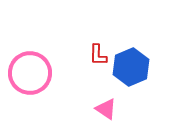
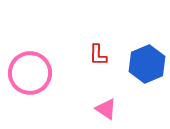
blue hexagon: moved 16 px right, 3 px up
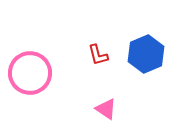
red L-shape: rotated 15 degrees counterclockwise
blue hexagon: moved 1 px left, 10 px up
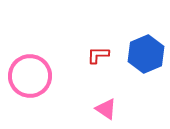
red L-shape: rotated 105 degrees clockwise
pink circle: moved 3 px down
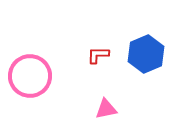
pink triangle: rotated 45 degrees counterclockwise
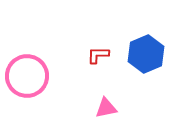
pink circle: moved 3 px left
pink triangle: moved 1 px up
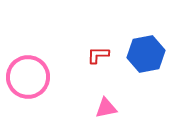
blue hexagon: rotated 12 degrees clockwise
pink circle: moved 1 px right, 1 px down
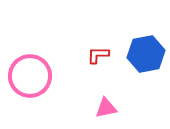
pink circle: moved 2 px right, 1 px up
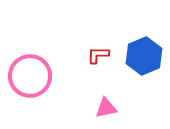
blue hexagon: moved 2 px left, 2 px down; rotated 12 degrees counterclockwise
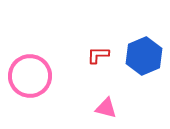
pink triangle: rotated 25 degrees clockwise
